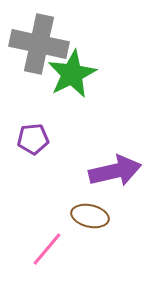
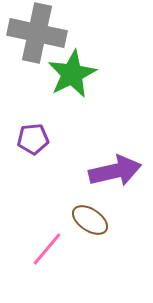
gray cross: moved 2 px left, 11 px up
brown ellipse: moved 4 px down; rotated 21 degrees clockwise
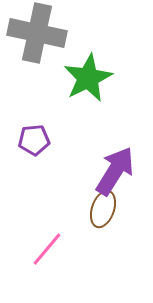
green star: moved 16 px right, 4 px down
purple pentagon: moved 1 px right, 1 px down
purple arrow: rotated 45 degrees counterclockwise
brown ellipse: moved 13 px right, 11 px up; rotated 75 degrees clockwise
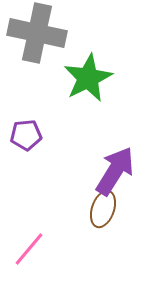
purple pentagon: moved 8 px left, 5 px up
pink line: moved 18 px left
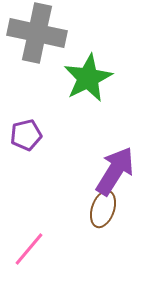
purple pentagon: rotated 8 degrees counterclockwise
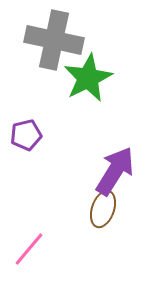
gray cross: moved 17 px right, 7 px down
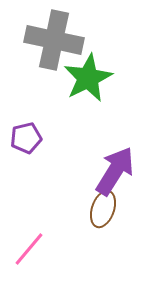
purple pentagon: moved 3 px down
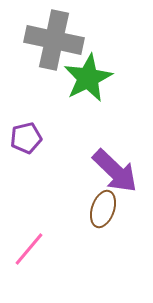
purple arrow: rotated 102 degrees clockwise
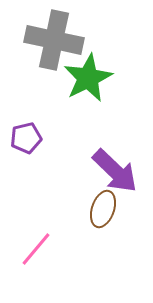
pink line: moved 7 px right
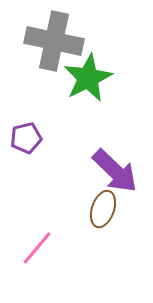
gray cross: moved 1 px down
pink line: moved 1 px right, 1 px up
